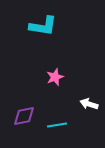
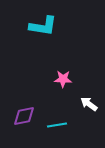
pink star: moved 8 px right, 2 px down; rotated 24 degrees clockwise
white arrow: rotated 18 degrees clockwise
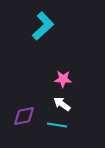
cyan L-shape: rotated 52 degrees counterclockwise
white arrow: moved 27 px left
cyan line: rotated 18 degrees clockwise
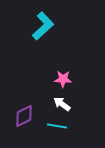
purple diamond: rotated 15 degrees counterclockwise
cyan line: moved 1 px down
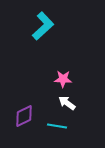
white arrow: moved 5 px right, 1 px up
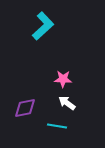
purple diamond: moved 1 px right, 8 px up; rotated 15 degrees clockwise
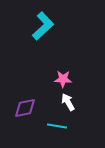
white arrow: moved 1 px right, 1 px up; rotated 24 degrees clockwise
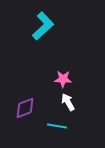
purple diamond: rotated 10 degrees counterclockwise
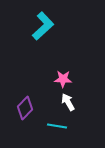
purple diamond: rotated 25 degrees counterclockwise
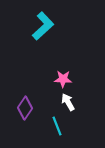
purple diamond: rotated 10 degrees counterclockwise
cyan line: rotated 60 degrees clockwise
